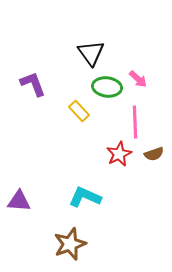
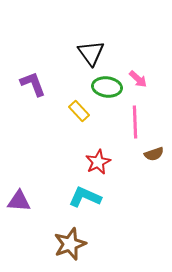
red star: moved 21 px left, 8 px down
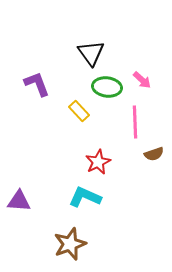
pink arrow: moved 4 px right, 1 px down
purple L-shape: moved 4 px right
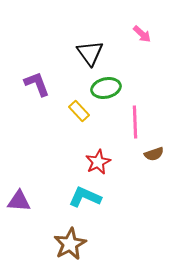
black triangle: moved 1 px left
pink arrow: moved 46 px up
green ellipse: moved 1 px left, 1 px down; rotated 20 degrees counterclockwise
brown star: rotated 8 degrees counterclockwise
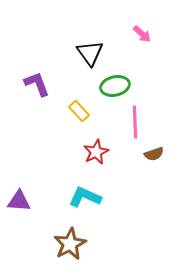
green ellipse: moved 9 px right, 2 px up
red star: moved 2 px left, 10 px up
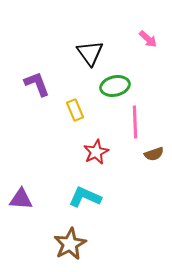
pink arrow: moved 6 px right, 5 px down
yellow rectangle: moved 4 px left, 1 px up; rotated 20 degrees clockwise
purple triangle: moved 2 px right, 2 px up
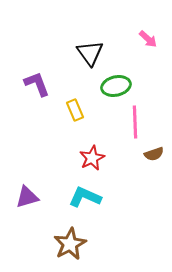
green ellipse: moved 1 px right
red star: moved 4 px left, 6 px down
purple triangle: moved 6 px right, 2 px up; rotated 20 degrees counterclockwise
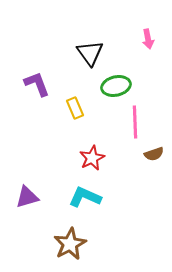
pink arrow: rotated 36 degrees clockwise
yellow rectangle: moved 2 px up
